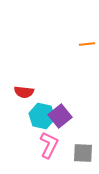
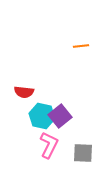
orange line: moved 6 px left, 2 px down
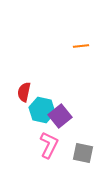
red semicircle: rotated 96 degrees clockwise
cyan hexagon: moved 6 px up
gray square: rotated 10 degrees clockwise
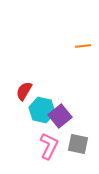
orange line: moved 2 px right
red semicircle: moved 1 px up; rotated 18 degrees clockwise
pink L-shape: moved 1 px down
gray square: moved 5 px left, 9 px up
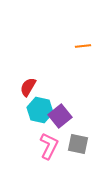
red semicircle: moved 4 px right, 4 px up
cyan hexagon: moved 2 px left
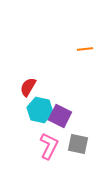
orange line: moved 2 px right, 3 px down
purple square: rotated 25 degrees counterclockwise
